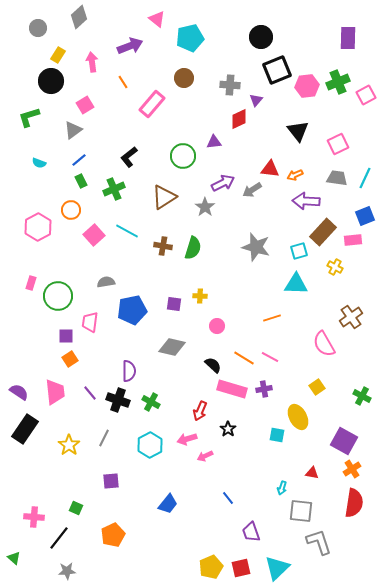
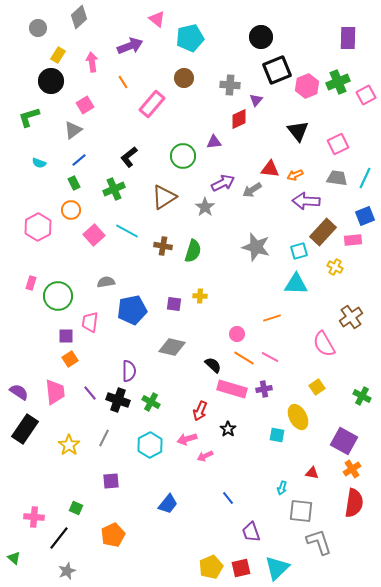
pink hexagon at (307, 86): rotated 15 degrees counterclockwise
green rectangle at (81, 181): moved 7 px left, 2 px down
green semicircle at (193, 248): moved 3 px down
pink circle at (217, 326): moved 20 px right, 8 px down
gray star at (67, 571): rotated 18 degrees counterclockwise
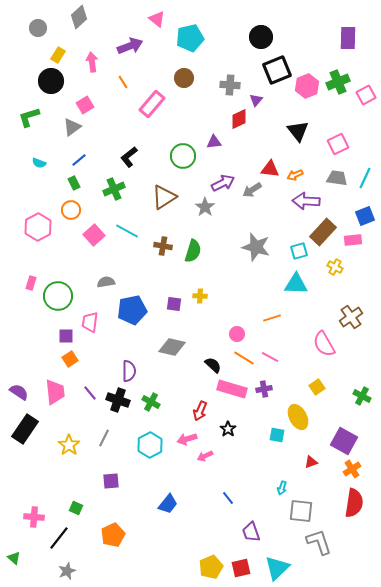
gray triangle at (73, 130): moved 1 px left, 3 px up
red triangle at (312, 473): moved 1 px left, 11 px up; rotated 32 degrees counterclockwise
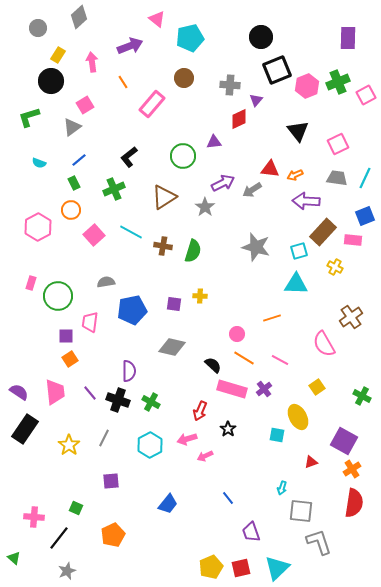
cyan line at (127, 231): moved 4 px right, 1 px down
pink rectangle at (353, 240): rotated 12 degrees clockwise
pink line at (270, 357): moved 10 px right, 3 px down
purple cross at (264, 389): rotated 28 degrees counterclockwise
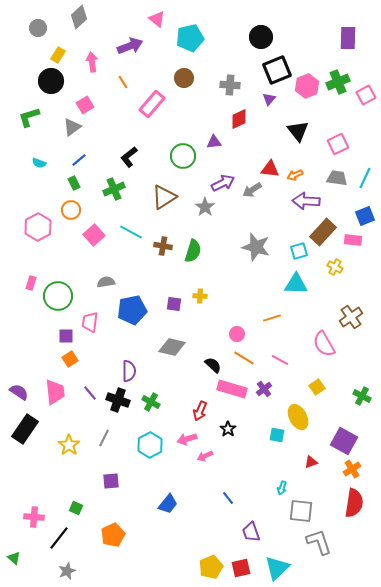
purple triangle at (256, 100): moved 13 px right, 1 px up
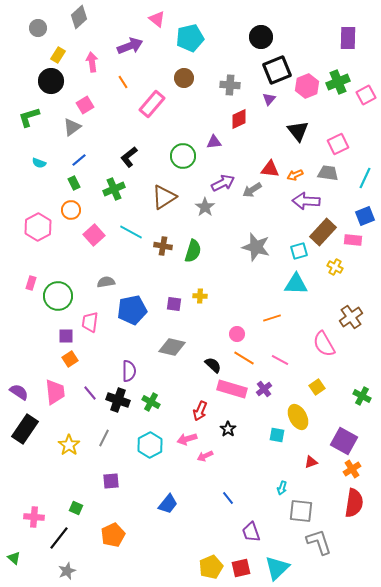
gray trapezoid at (337, 178): moved 9 px left, 5 px up
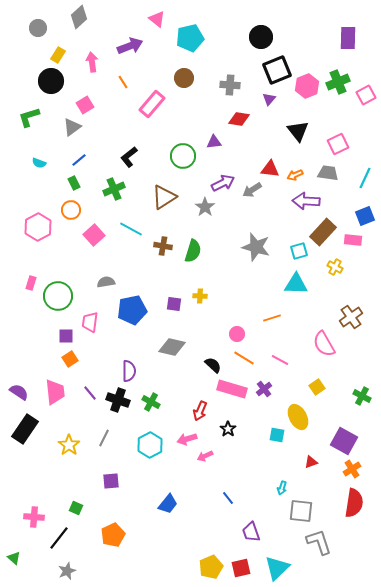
red diamond at (239, 119): rotated 35 degrees clockwise
cyan line at (131, 232): moved 3 px up
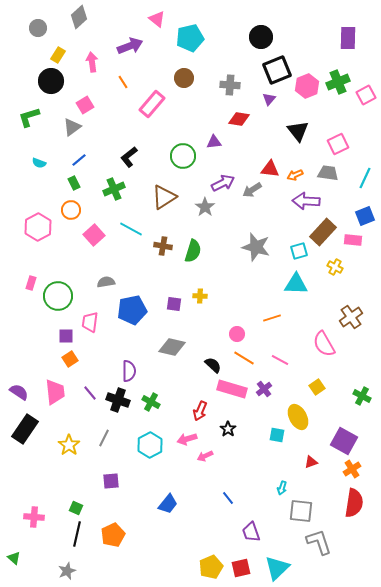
black line at (59, 538): moved 18 px right, 4 px up; rotated 25 degrees counterclockwise
